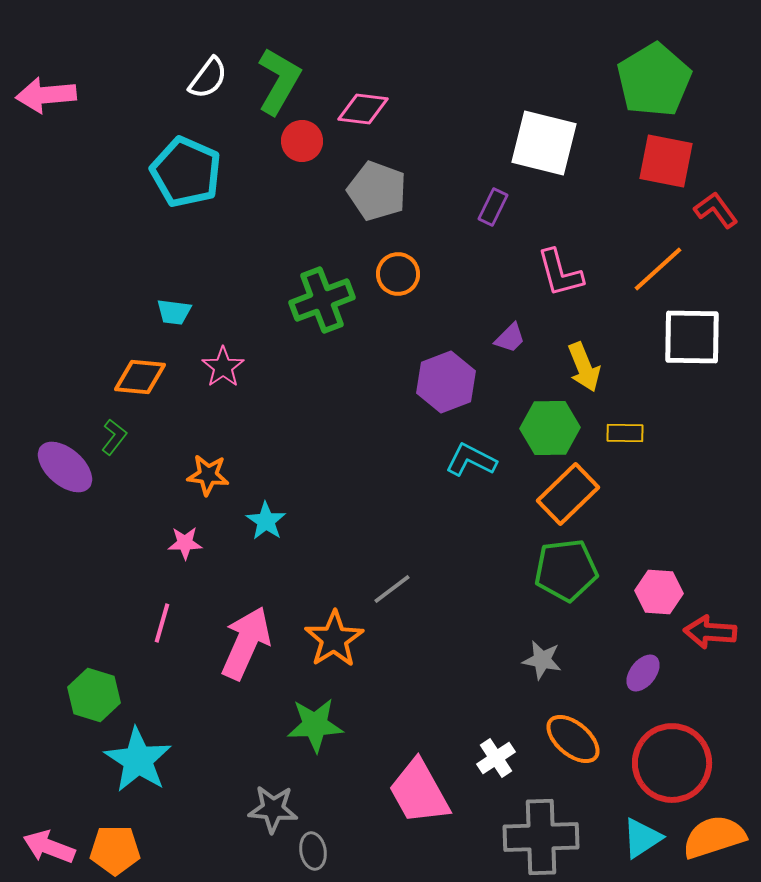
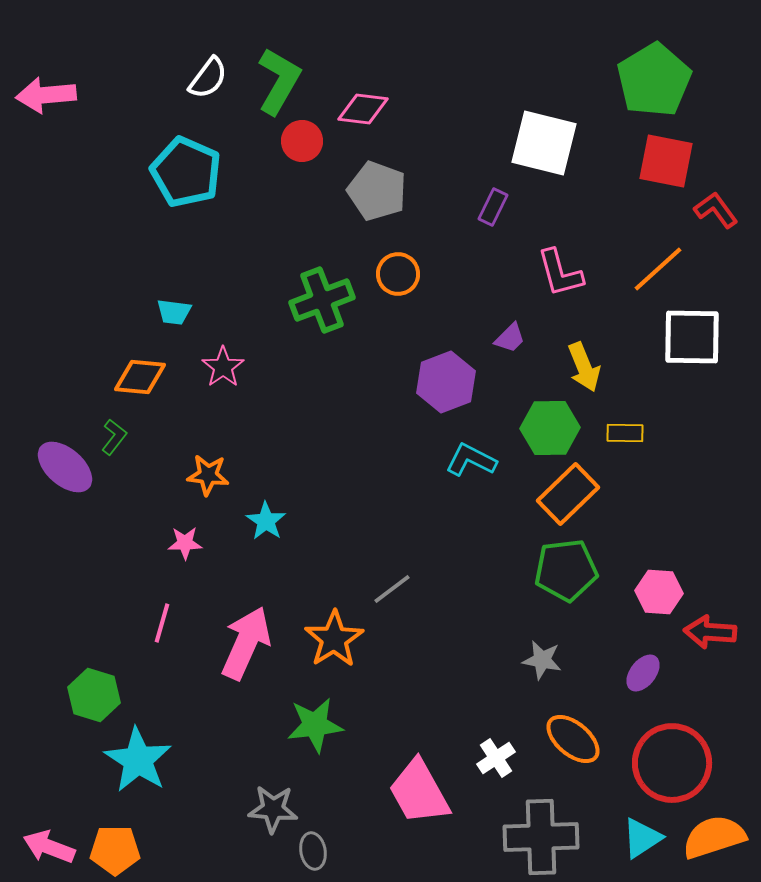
green star at (315, 725): rotated 4 degrees counterclockwise
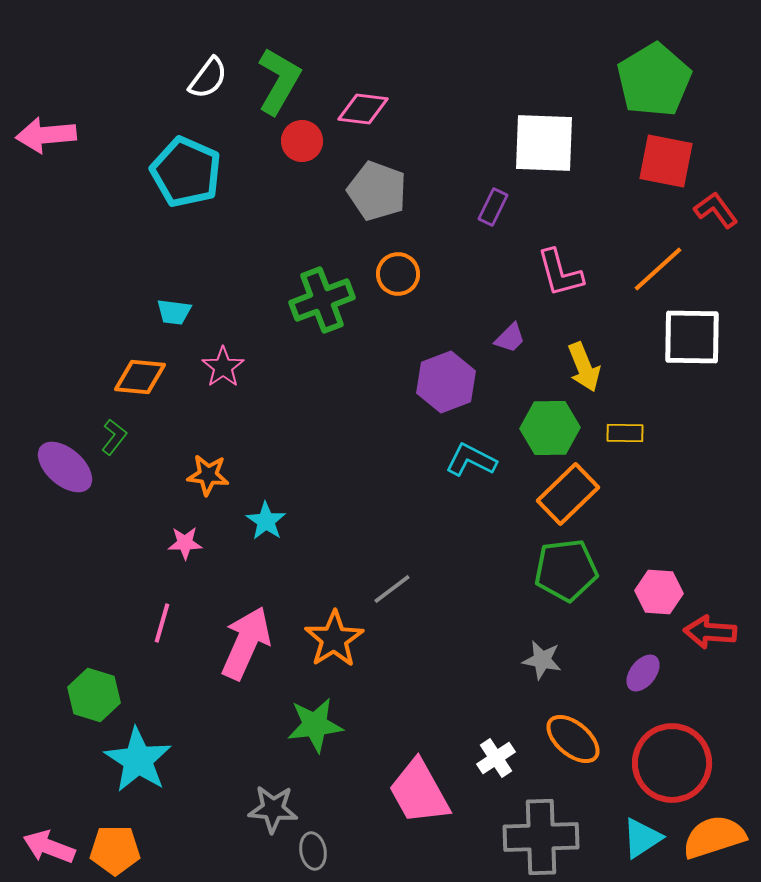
pink arrow at (46, 95): moved 40 px down
white square at (544, 143): rotated 12 degrees counterclockwise
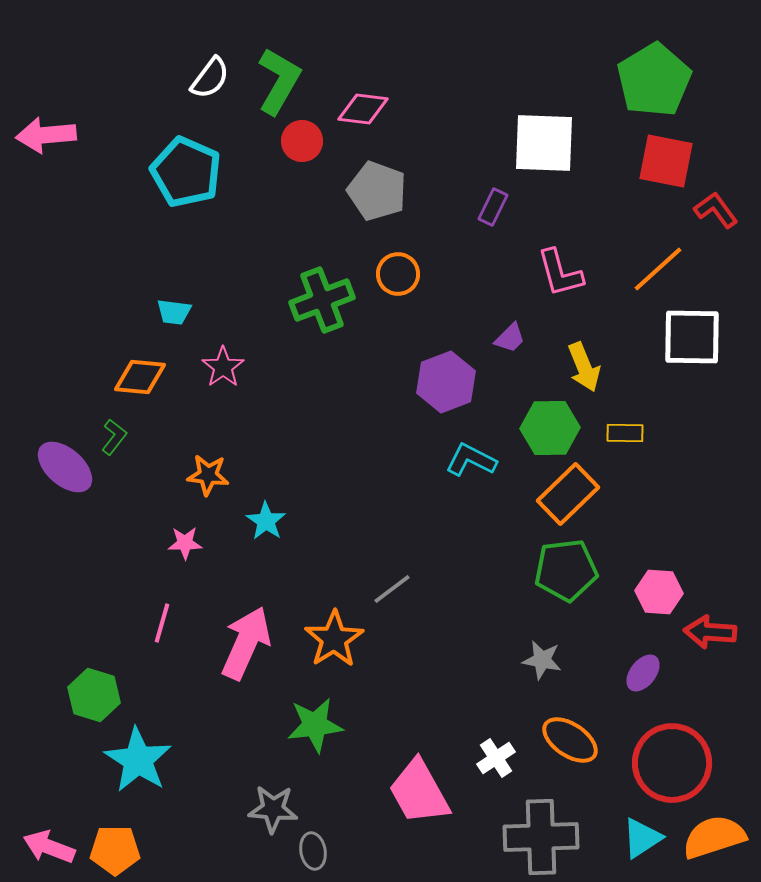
white semicircle at (208, 78): moved 2 px right
orange ellipse at (573, 739): moved 3 px left, 1 px down; rotated 6 degrees counterclockwise
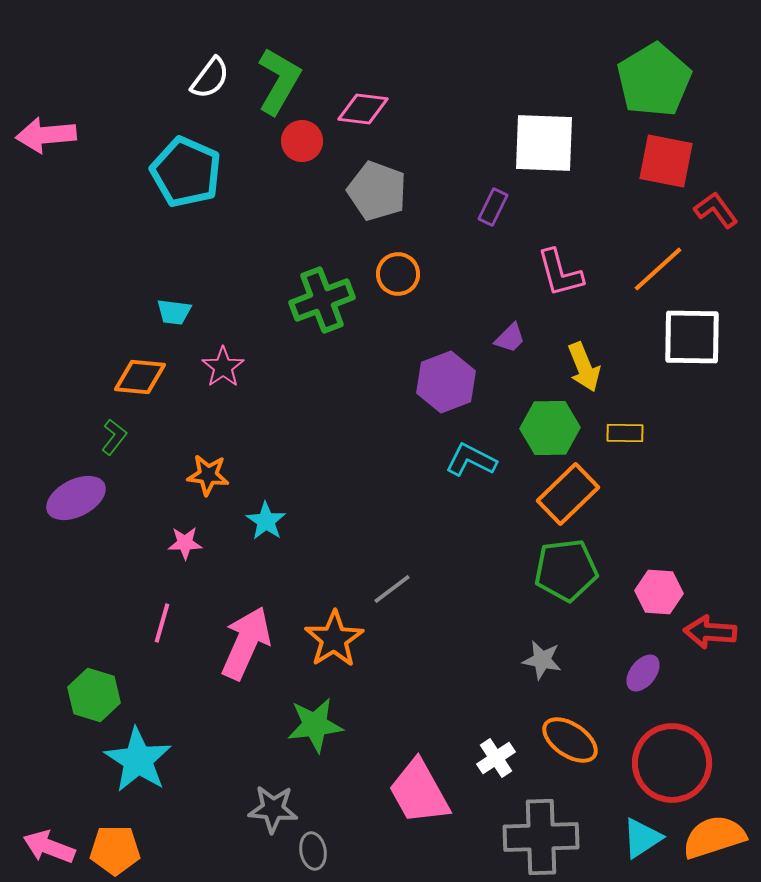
purple ellipse at (65, 467): moved 11 px right, 31 px down; rotated 68 degrees counterclockwise
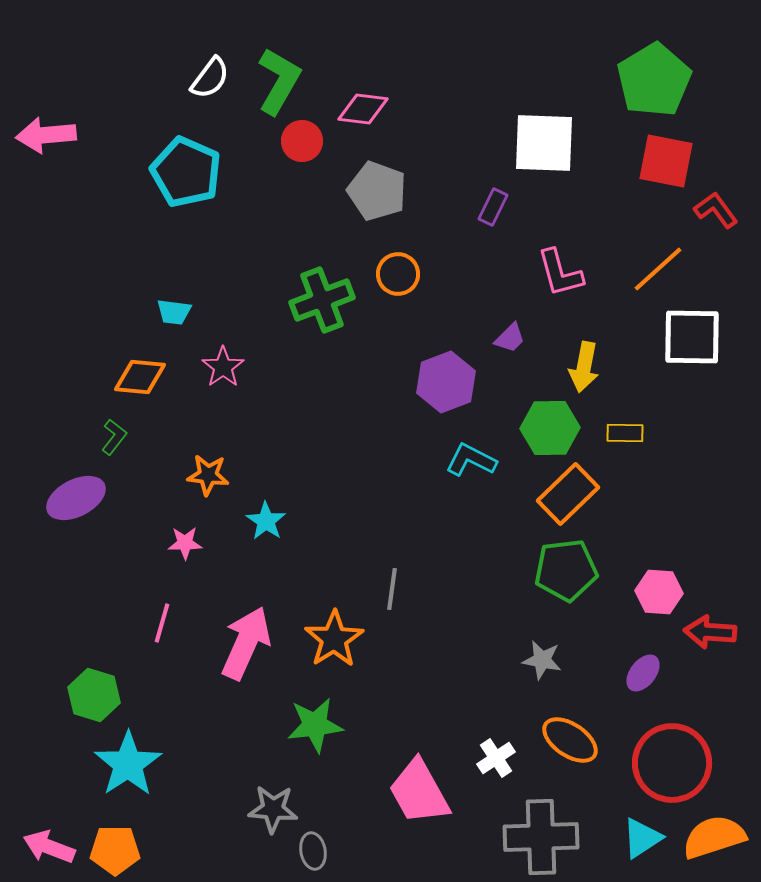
yellow arrow at (584, 367): rotated 33 degrees clockwise
gray line at (392, 589): rotated 45 degrees counterclockwise
cyan star at (138, 760): moved 10 px left, 4 px down; rotated 6 degrees clockwise
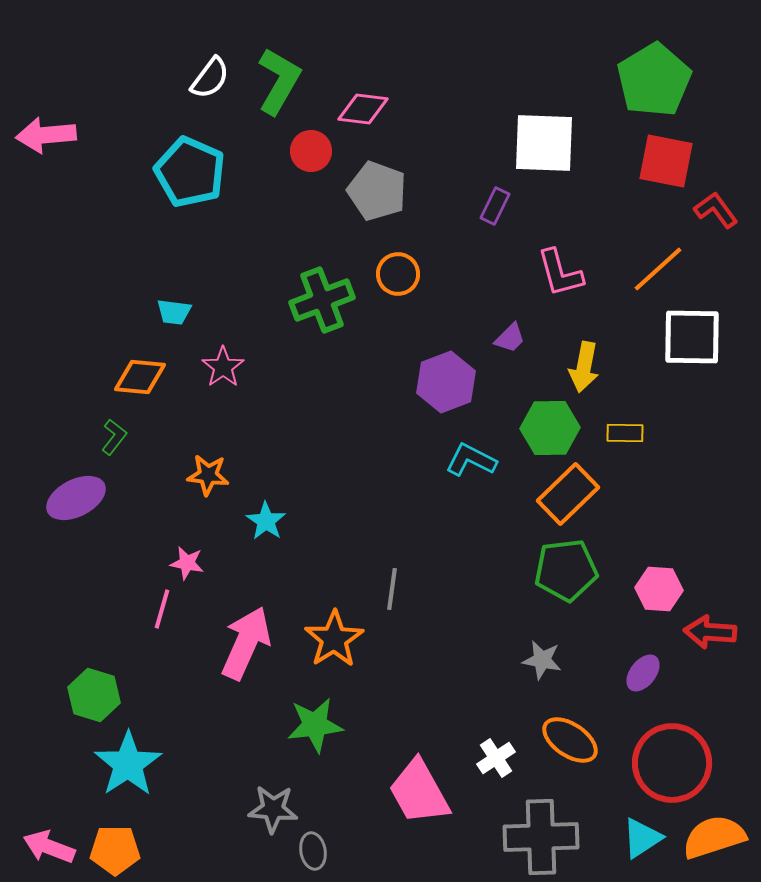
red circle at (302, 141): moved 9 px right, 10 px down
cyan pentagon at (186, 172): moved 4 px right
purple rectangle at (493, 207): moved 2 px right, 1 px up
pink star at (185, 543): moved 2 px right, 20 px down; rotated 12 degrees clockwise
pink hexagon at (659, 592): moved 3 px up
pink line at (162, 623): moved 14 px up
